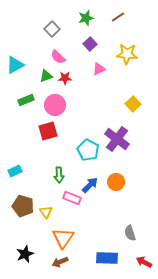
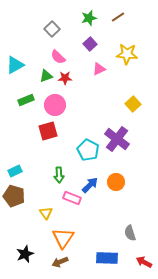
green star: moved 3 px right
brown pentagon: moved 9 px left, 10 px up
yellow triangle: moved 1 px down
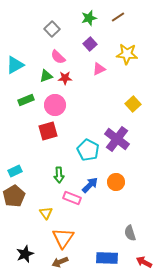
brown pentagon: rotated 25 degrees clockwise
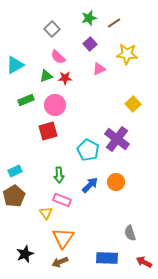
brown line: moved 4 px left, 6 px down
pink rectangle: moved 10 px left, 2 px down
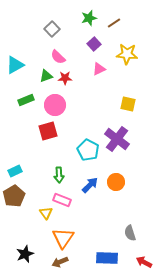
purple square: moved 4 px right
yellow square: moved 5 px left; rotated 35 degrees counterclockwise
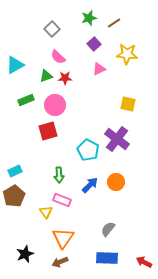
yellow triangle: moved 1 px up
gray semicircle: moved 22 px left, 4 px up; rotated 56 degrees clockwise
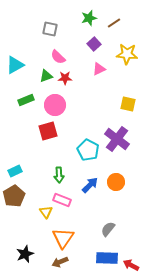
gray square: moved 2 px left; rotated 35 degrees counterclockwise
red arrow: moved 13 px left, 3 px down
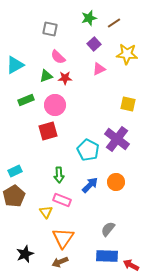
blue rectangle: moved 2 px up
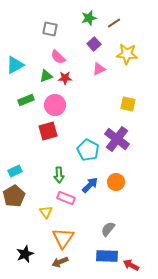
pink rectangle: moved 4 px right, 2 px up
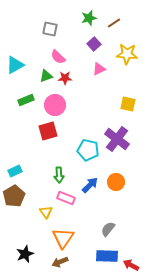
cyan pentagon: rotated 15 degrees counterclockwise
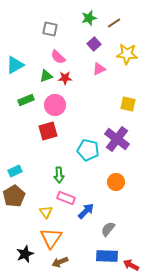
blue arrow: moved 4 px left, 26 px down
orange triangle: moved 12 px left
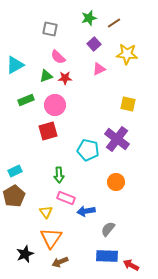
blue arrow: rotated 144 degrees counterclockwise
